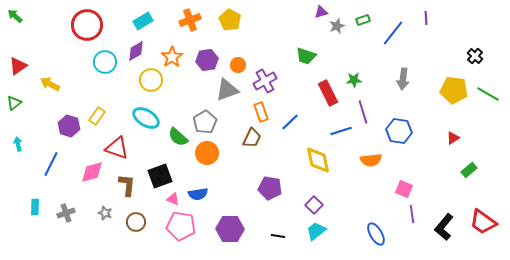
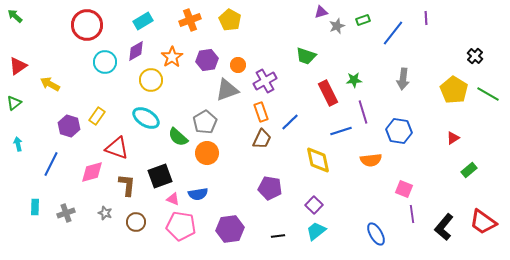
yellow pentagon at (454, 90): rotated 24 degrees clockwise
brown trapezoid at (252, 138): moved 10 px right, 1 px down
purple hexagon at (230, 229): rotated 8 degrees counterclockwise
black line at (278, 236): rotated 16 degrees counterclockwise
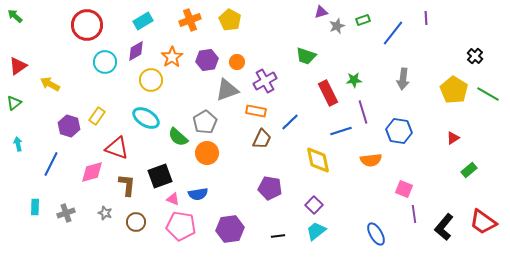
orange circle at (238, 65): moved 1 px left, 3 px up
orange rectangle at (261, 112): moved 5 px left, 1 px up; rotated 60 degrees counterclockwise
purple line at (412, 214): moved 2 px right
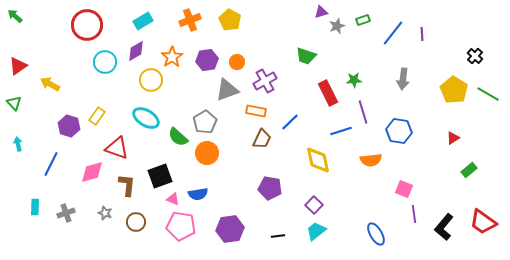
purple line at (426, 18): moved 4 px left, 16 px down
green triangle at (14, 103): rotated 35 degrees counterclockwise
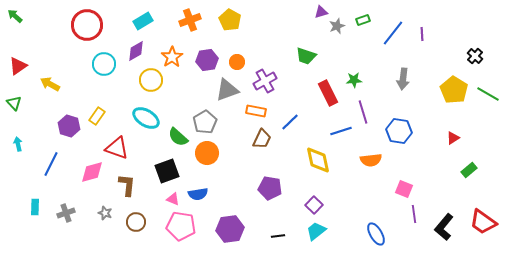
cyan circle at (105, 62): moved 1 px left, 2 px down
black square at (160, 176): moved 7 px right, 5 px up
